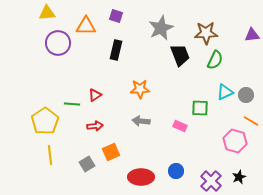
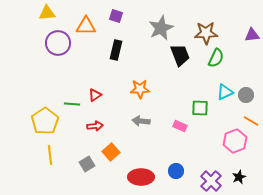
green semicircle: moved 1 px right, 2 px up
pink hexagon: rotated 25 degrees clockwise
orange square: rotated 18 degrees counterclockwise
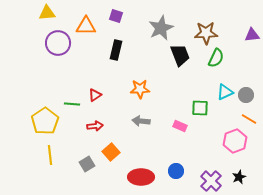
orange line: moved 2 px left, 2 px up
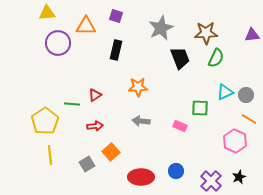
black trapezoid: moved 3 px down
orange star: moved 2 px left, 2 px up
pink hexagon: rotated 15 degrees counterclockwise
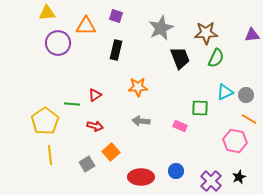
red arrow: rotated 21 degrees clockwise
pink hexagon: rotated 15 degrees counterclockwise
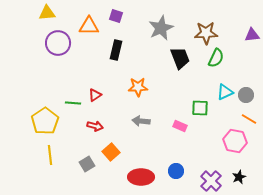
orange triangle: moved 3 px right
green line: moved 1 px right, 1 px up
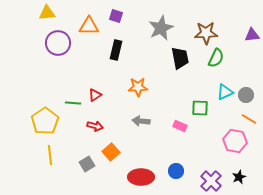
black trapezoid: rotated 10 degrees clockwise
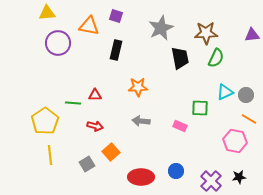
orange triangle: rotated 10 degrees clockwise
red triangle: rotated 32 degrees clockwise
black star: rotated 16 degrees clockwise
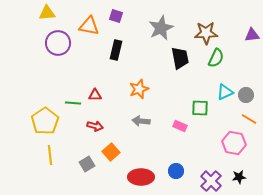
orange star: moved 1 px right, 2 px down; rotated 18 degrees counterclockwise
pink hexagon: moved 1 px left, 2 px down
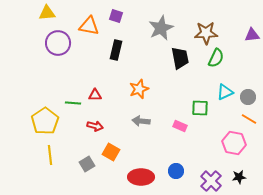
gray circle: moved 2 px right, 2 px down
orange square: rotated 18 degrees counterclockwise
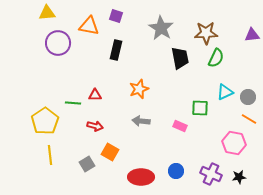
gray star: rotated 15 degrees counterclockwise
orange square: moved 1 px left
purple cross: moved 7 px up; rotated 20 degrees counterclockwise
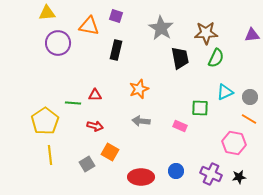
gray circle: moved 2 px right
